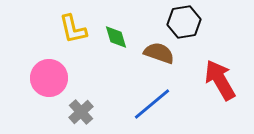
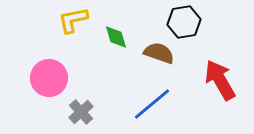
yellow L-shape: moved 9 px up; rotated 92 degrees clockwise
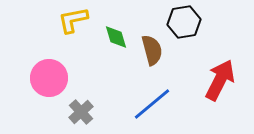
brown semicircle: moved 7 px left, 3 px up; rotated 56 degrees clockwise
red arrow: rotated 57 degrees clockwise
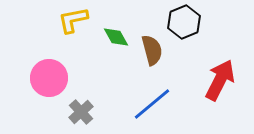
black hexagon: rotated 12 degrees counterclockwise
green diamond: rotated 12 degrees counterclockwise
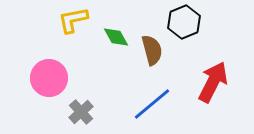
red arrow: moved 7 px left, 2 px down
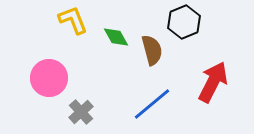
yellow L-shape: rotated 80 degrees clockwise
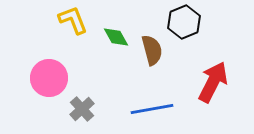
blue line: moved 5 px down; rotated 30 degrees clockwise
gray cross: moved 1 px right, 3 px up
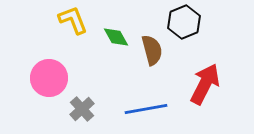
red arrow: moved 8 px left, 2 px down
blue line: moved 6 px left
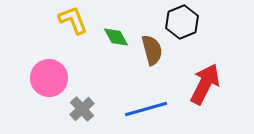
black hexagon: moved 2 px left
blue line: rotated 6 degrees counterclockwise
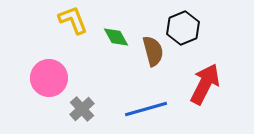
black hexagon: moved 1 px right, 6 px down
brown semicircle: moved 1 px right, 1 px down
